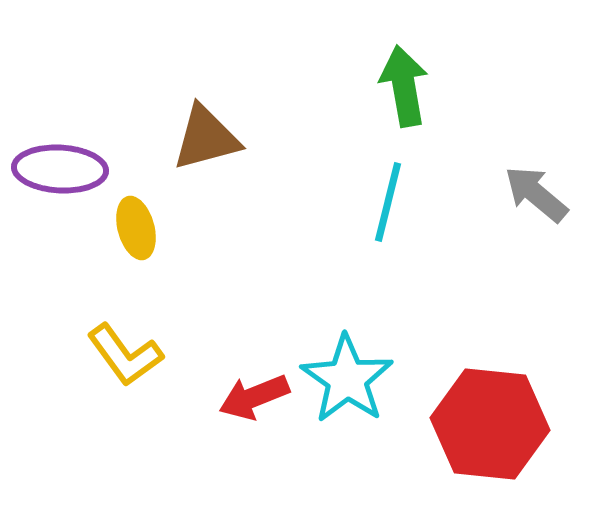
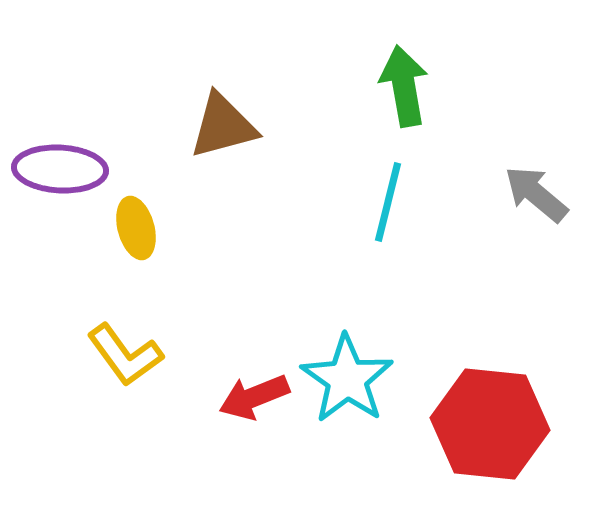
brown triangle: moved 17 px right, 12 px up
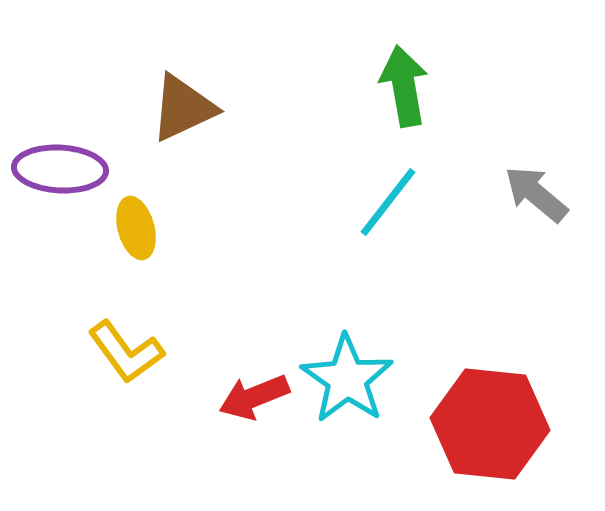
brown triangle: moved 40 px left, 18 px up; rotated 10 degrees counterclockwise
cyan line: rotated 24 degrees clockwise
yellow L-shape: moved 1 px right, 3 px up
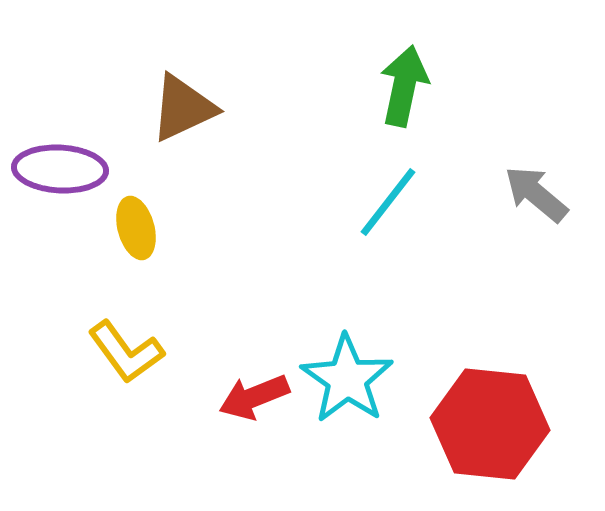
green arrow: rotated 22 degrees clockwise
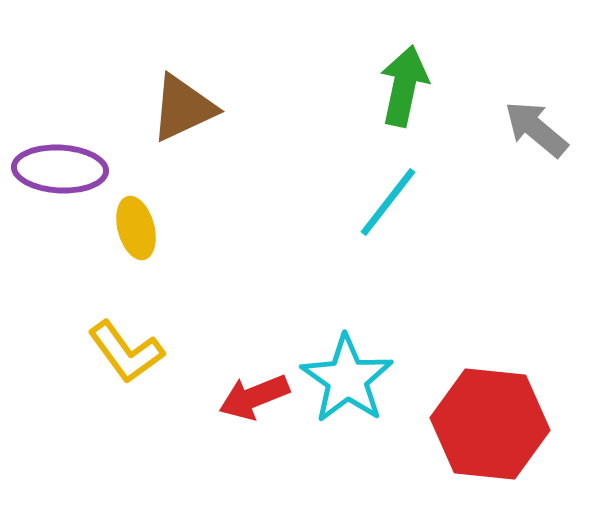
gray arrow: moved 65 px up
